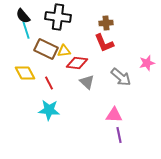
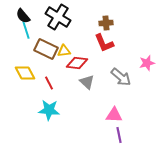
black cross: rotated 25 degrees clockwise
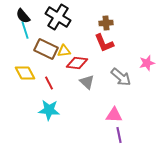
cyan line: moved 1 px left
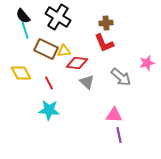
yellow diamond: moved 4 px left
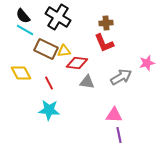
cyan line: rotated 42 degrees counterclockwise
gray arrow: rotated 70 degrees counterclockwise
gray triangle: rotated 35 degrees counterclockwise
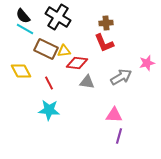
cyan line: moved 1 px up
yellow diamond: moved 2 px up
purple line: moved 1 px down; rotated 28 degrees clockwise
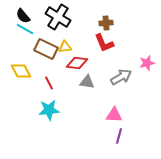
yellow triangle: moved 1 px right, 4 px up
cyan star: rotated 10 degrees counterclockwise
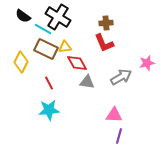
black semicircle: rotated 14 degrees counterclockwise
cyan line: moved 18 px right
red diamond: rotated 55 degrees clockwise
yellow diamond: moved 9 px up; rotated 55 degrees clockwise
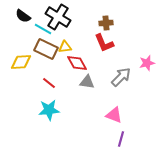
yellow diamond: rotated 60 degrees clockwise
gray arrow: rotated 15 degrees counterclockwise
red line: rotated 24 degrees counterclockwise
pink triangle: rotated 18 degrees clockwise
purple line: moved 2 px right, 3 px down
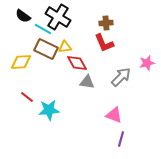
red line: moved 22 px left, 14 px down
